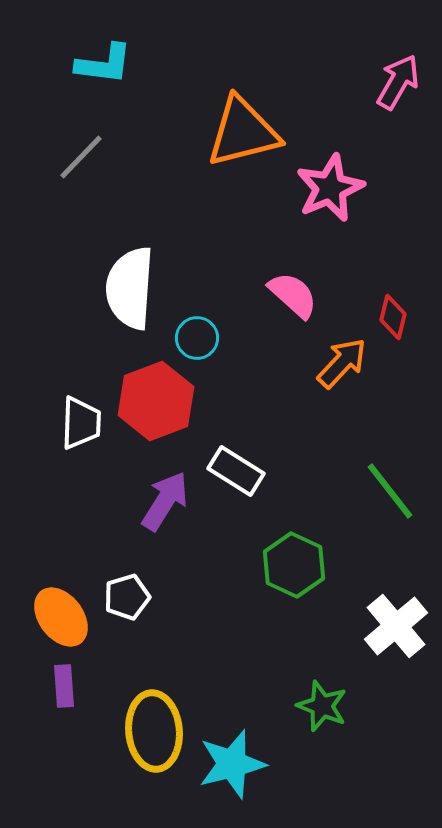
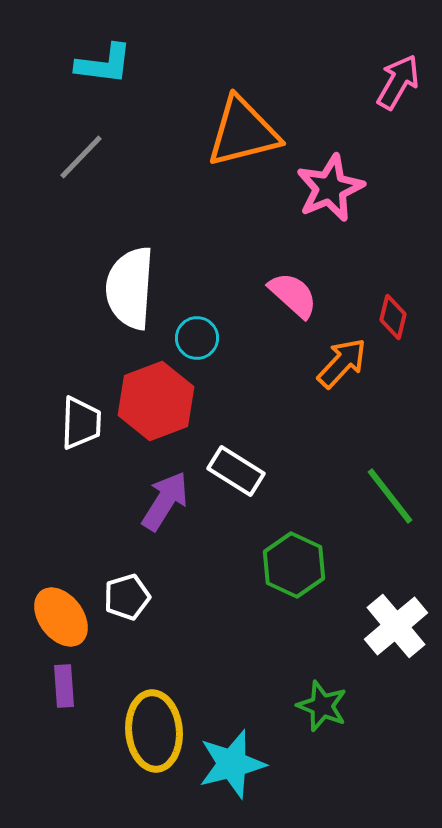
green line: moved 5 px down
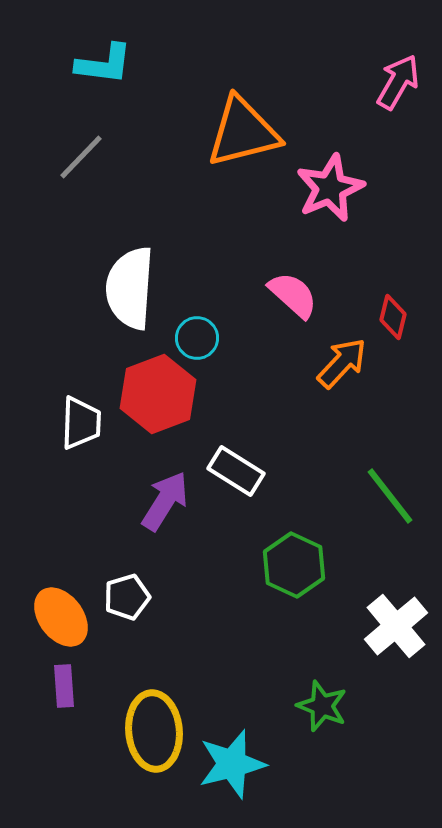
red hexagon: moved 2 px right, 7 px up
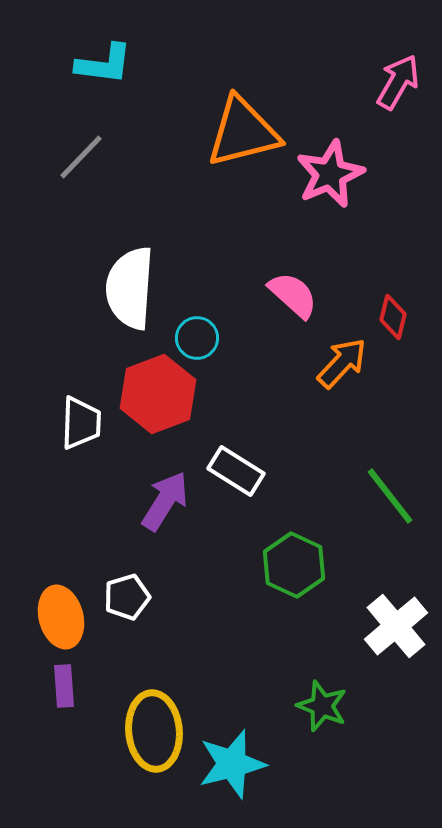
pink star: moved 14 px up
orange ellipse: rotated 22 degrees clockwise
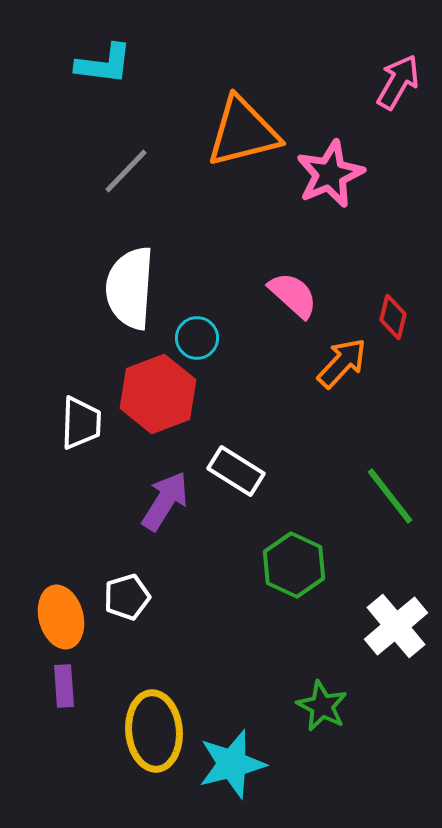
gray line: moved 45 px right, 14 px down
green star: rotated 6 degrees clockwise
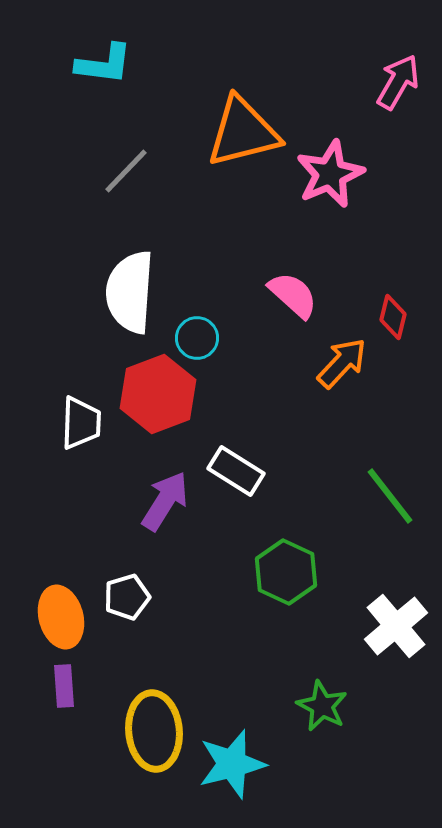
white semicircle: moved 4 px down
green hexagon: moved 8 px left, 7 px down
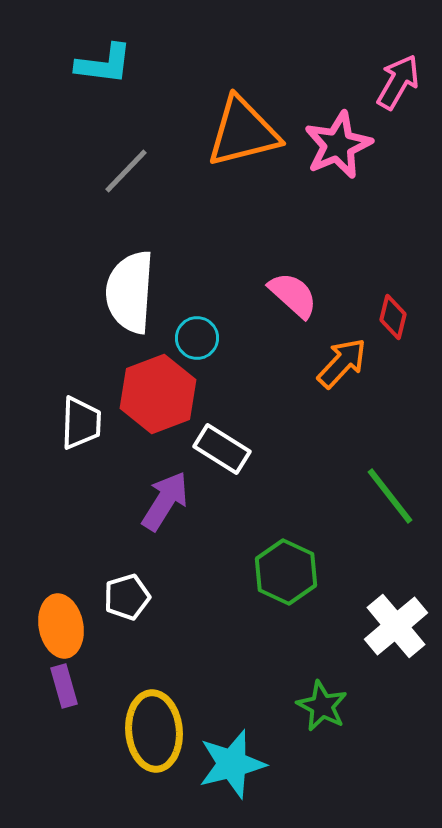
pink star: moved 8 px right, 29 px up
white rectangle: moved 14 px left, 22 px up
orange ellipse: moved 9 px down; rotated 4 degrees clockwise
purple rectangle: rotated 12 degrees counterclockwise
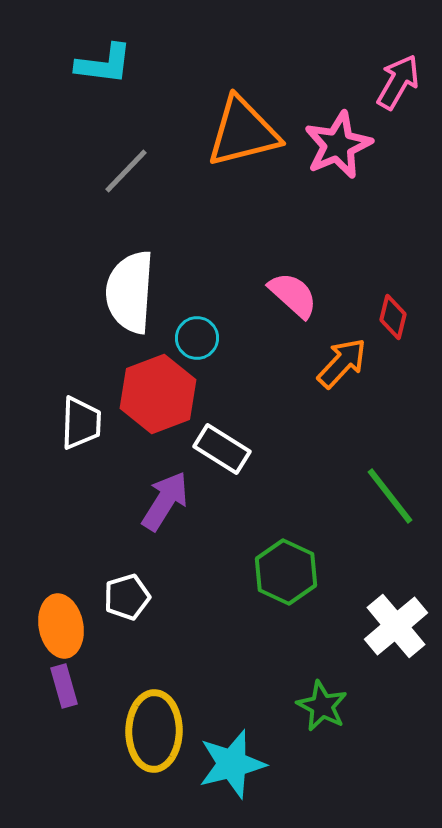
yellow ellipse: rotated 6 degrees clockwise
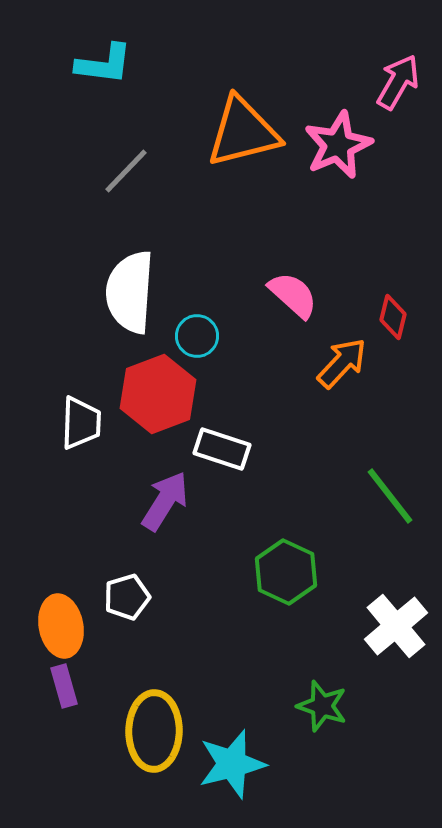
cyan circle: moved 2 px up
white rectangle: rotated 14 degrees counterclockwise
green star: rotated 9 degrees counterclockwise
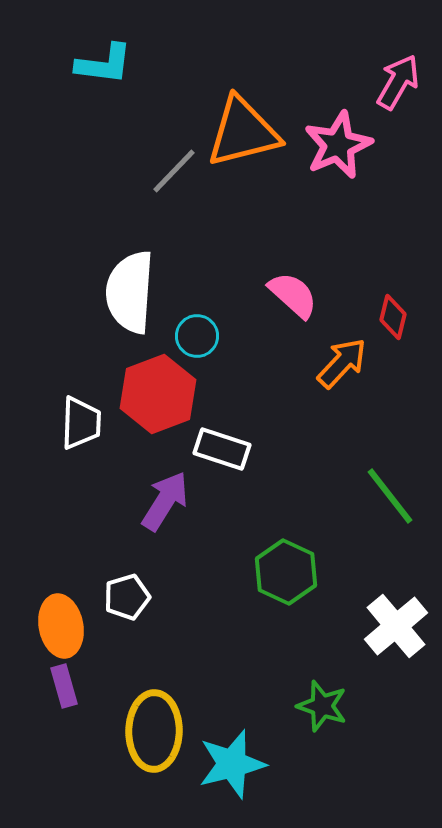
gray line: moved 48 px right
